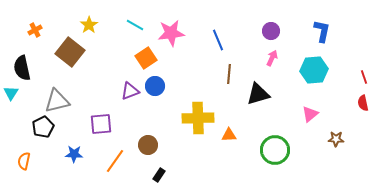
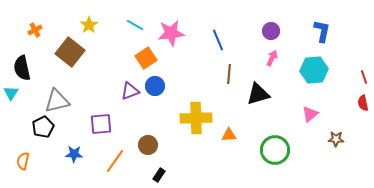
yellow cross: moved 2 px left
orange semicircle: moved 1 px left
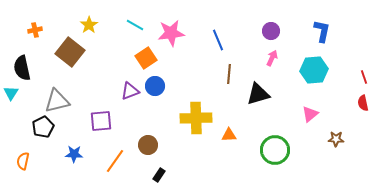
orange cross: rotated 16 degrees clockwise
purple square: moved 3 px up
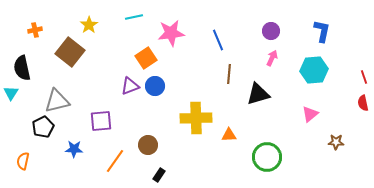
cyan line: moved 1 px left, 8 px up; rotated 42 degrees counterclockwise
purple triangle: moved 5 px up
brown star: moved 3 px down
green circle: moved 8 px left, 7 px down
blue star: moved 5 px up
